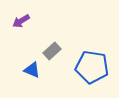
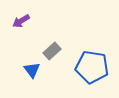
blue triangle: rotated 30 degrees clockwise
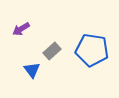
purple arrow: moved 8 px down
blue pentagon: moved 17 px up
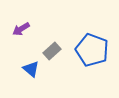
blue pentagon: rotated 12 degrees clockwise
blue triangle: moved 1 px left, 1 px up; rotated 12 degrees counterclockwise
